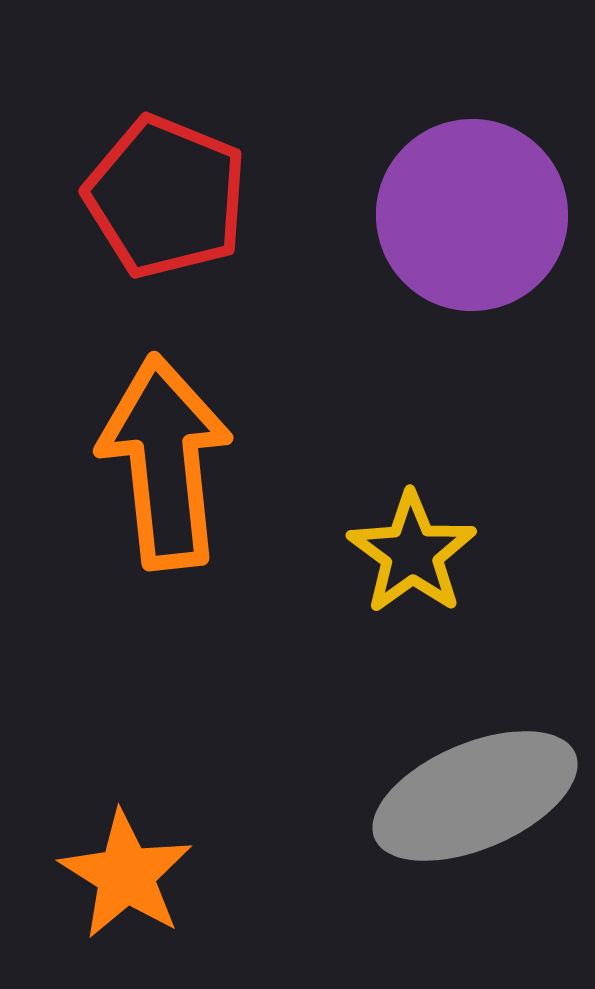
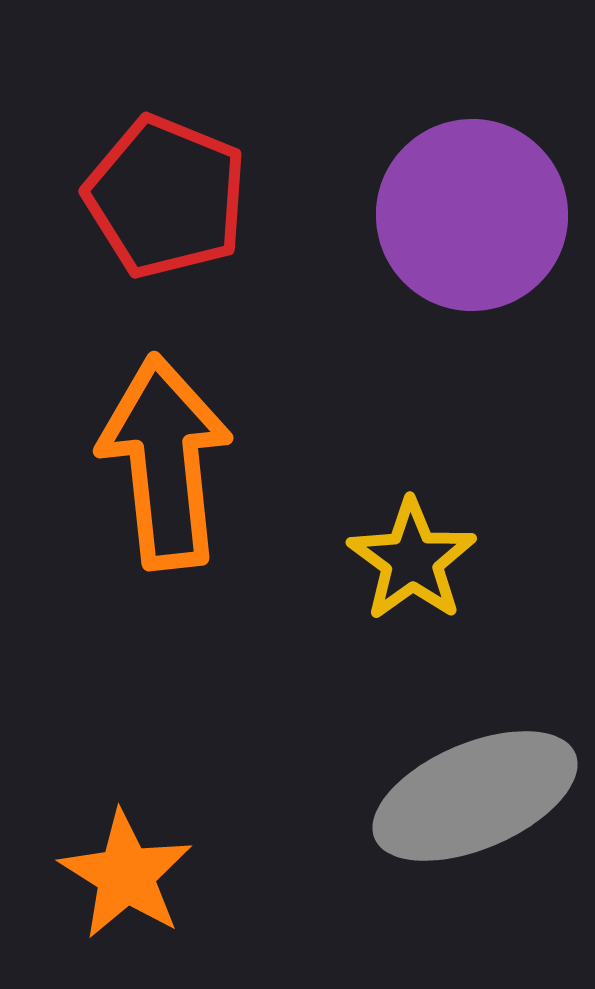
yellow star: moved 7 px down
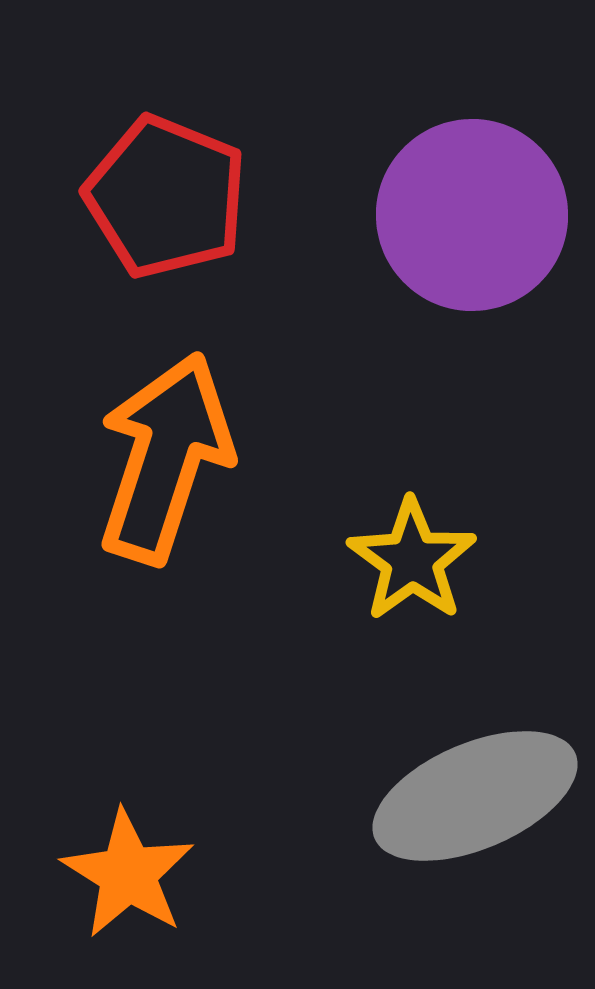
orange arrow: moved 4 px up; rotated 24 degrees clockwise
orange star: moved 2 px right, 1 px up
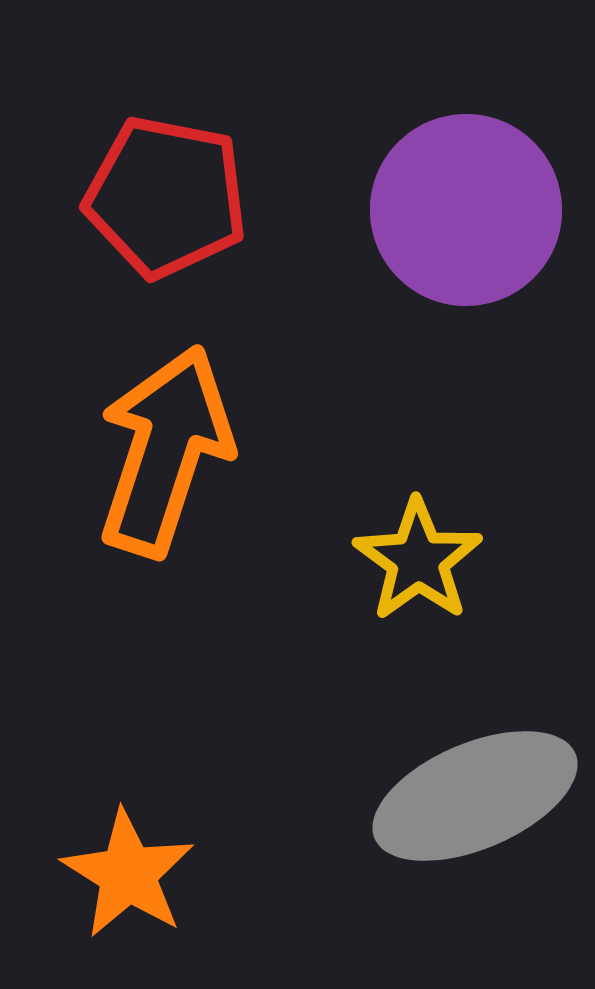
red pentagon: rotated 11 degrees counterclockwise
purple circle: moved 6 px left, 5 px up
orange arrow: moved 7 px up
yellow star: moved 6 px right
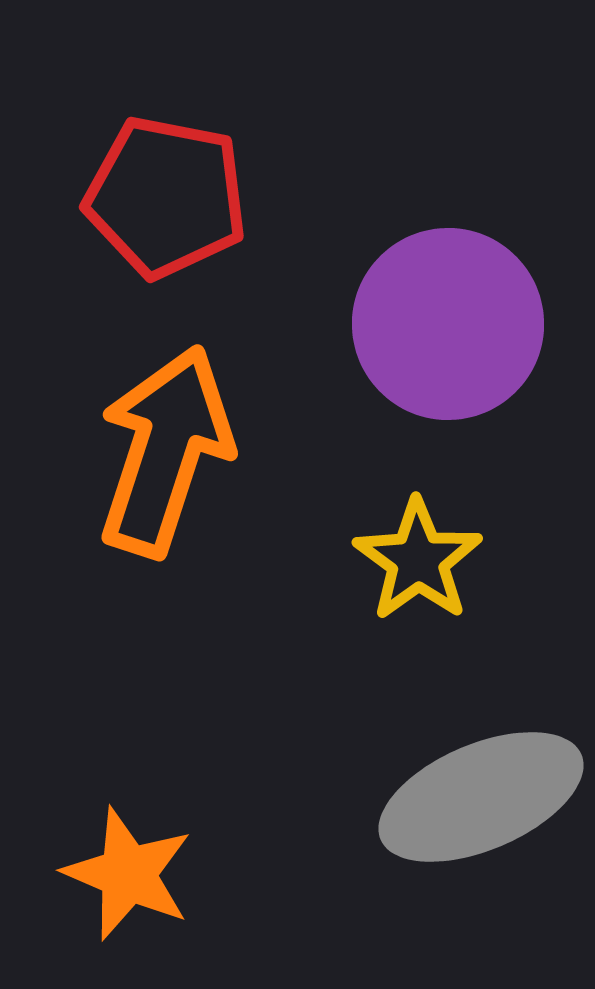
purple circle: moved 18 px left, 114 px down
gray ellipse: moved 6 px right, 1 px down
orange star: rotated 9 degrees counterclockwise
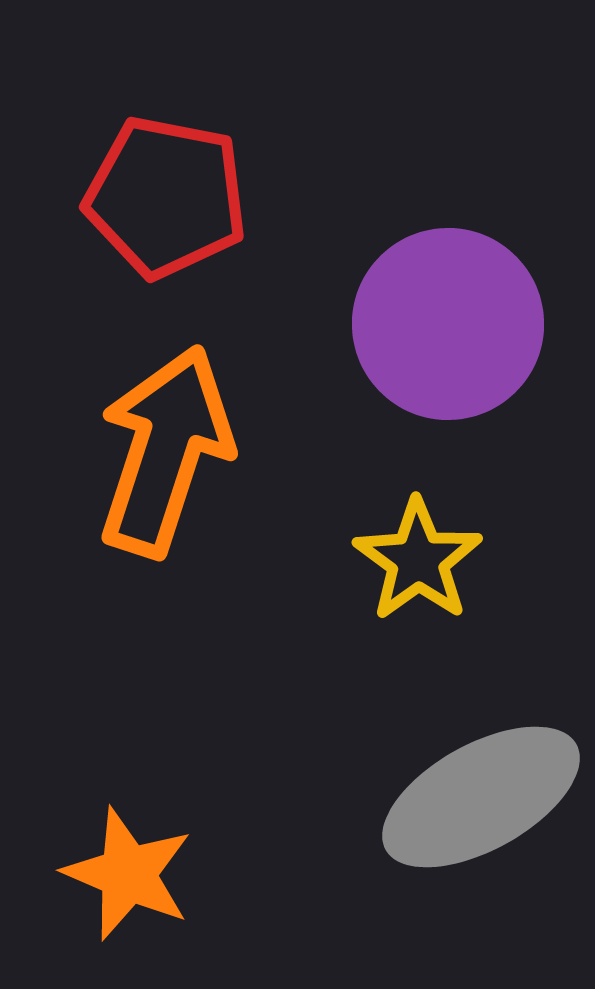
gray ellipse: rotated 6 degrees counterclockwise
